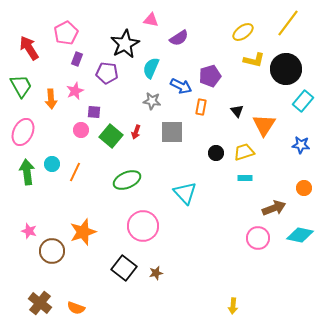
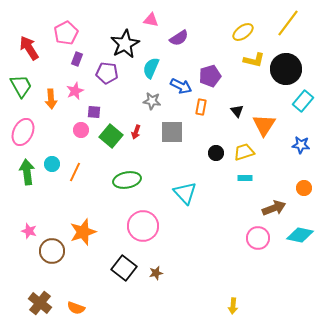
green ellipse at (127, 180): rotated 12 degrees clockwise
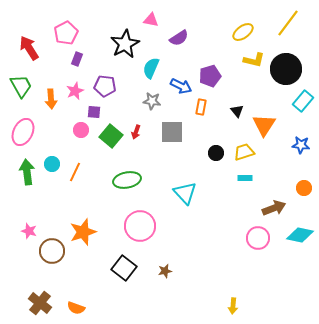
purple pentagon at (107, 73): moved 2 px left, 13 px down
pink circle at (143, 226): moved 3 px left
brown star at (156, 273): moved 9 px right, 2 px up
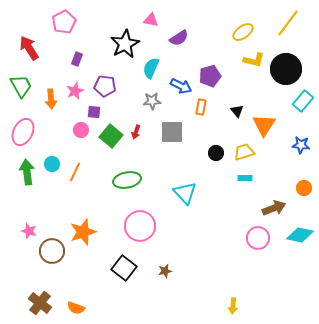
pink pentagon at (66, 33): moved 2 px left, 11 px up
gray star at (152, 101): rotated 12 degrees counterclockwise
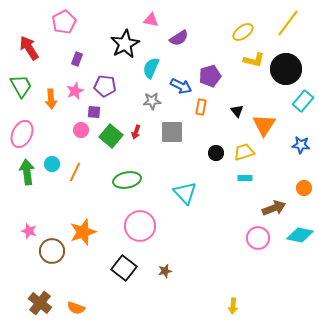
pink ellipse at (23, 132): moved 1 px left, 2 px down
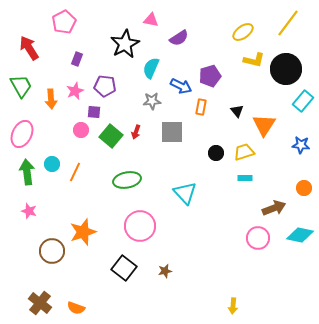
pink star at (29, 231): moved 20 px up
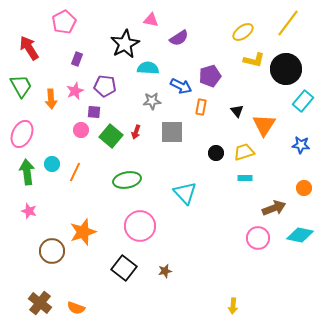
cyan semicircle at (151, 68): moved 3 px left; rotated 70 degrees clockwise
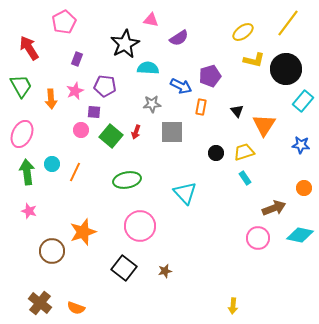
gray star at (152, 101): moved 3 px down
cyan rectangle at (245, 178): rotated 56 degrees clockwise
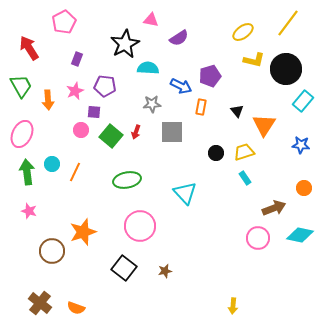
orange arrow at (51, 99): moved 3 px left, 1 px down
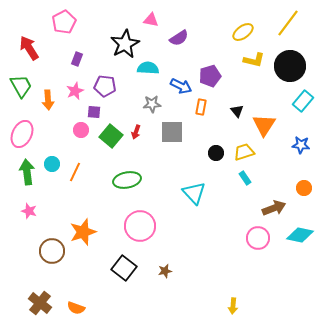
black circle at (286, 69): moved 4 px right, 3 px up
cyan triangle at (185, 193): moved 9 px right
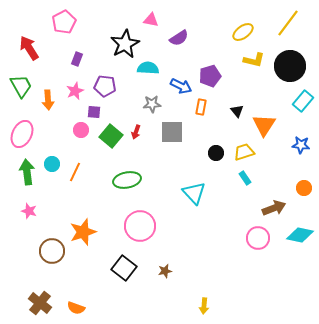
yellow arrow at (233, 306): moved 29 px left
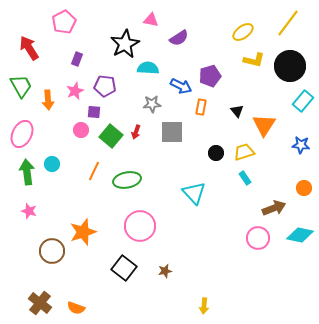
orange line at (75, 172): moved 19 px right, 1 px up
